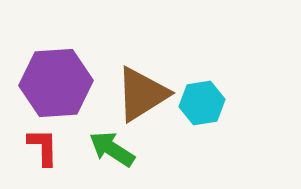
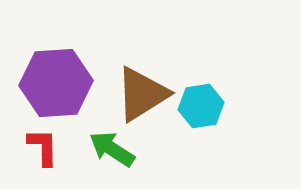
cyan hexagon: moved 1 px left, 3 px down
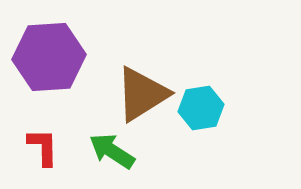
purple hexagon: moved 7 px left, 26 px up
cyan hexagon: moved 2 px down
green arrow: moved 2 px down
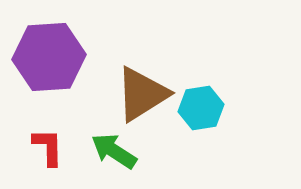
red L-shape: moved 5 px right
green arrow: moved 2 px right
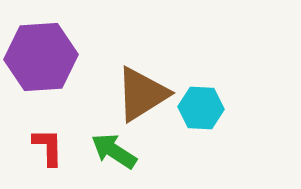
purple hexagon: moved 8 px left
cyan hexagon: rotated 12 degrees clockwise
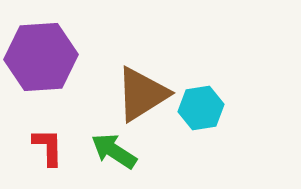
cyan hexagon: rotated 12 degrees counterclockwise
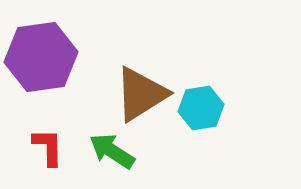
purple hexagon: rotated 4 degrees counterclockwise
brown triangle: moved 1 px left
green arrow: moved 2 px left
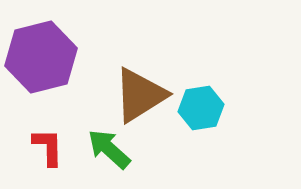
purple hexagon: rotated 6 degrees counterclockwise
brown triangle: moved 1 px left, 1 px down
green arrow: moved 3 px left, 2 px up; rotated 9 degrees clockwise
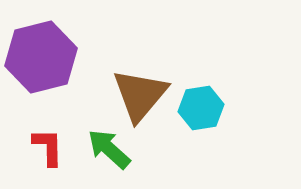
brown triangle: rotated 18 degrees counterclockwise
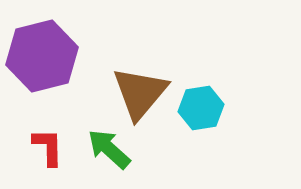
purple hexagon: moved 1 px right, 1 px up
brown triangle: moved 2 px up
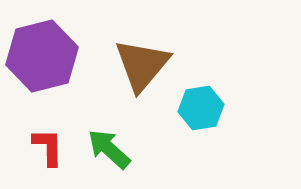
brown triangle: moved 2 px right, 28 px up
